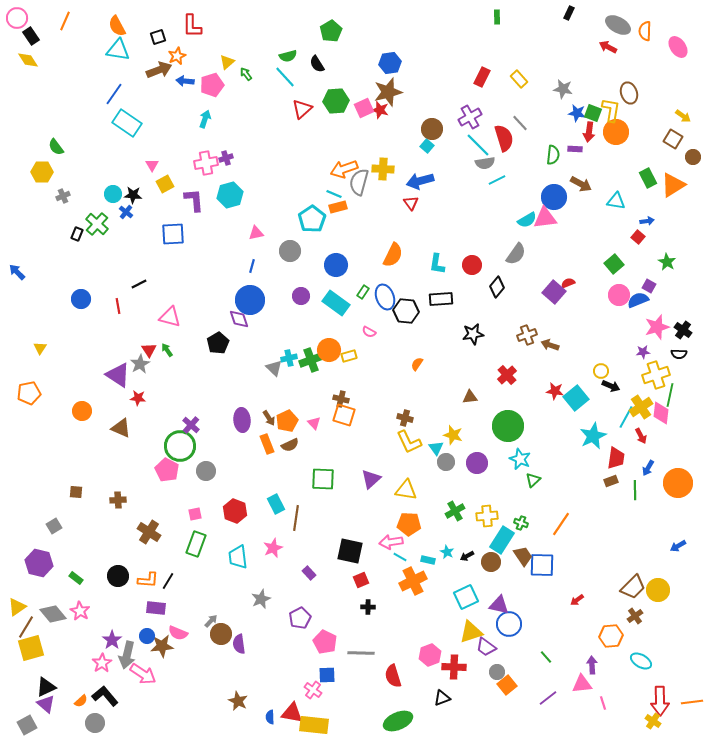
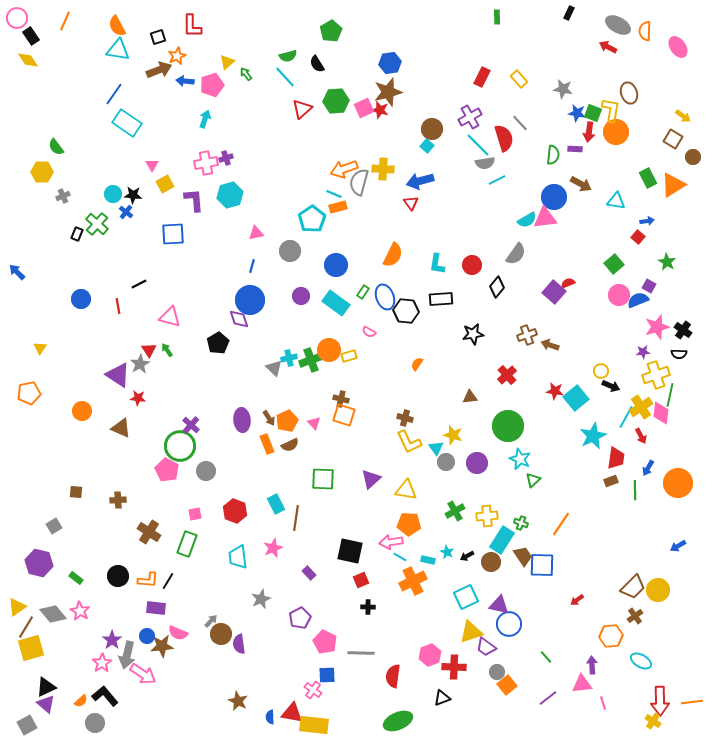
green rectangle at (196, 544): moved 9 px left
red semicircle at (393, 676): rotated 25 degrees clockwise
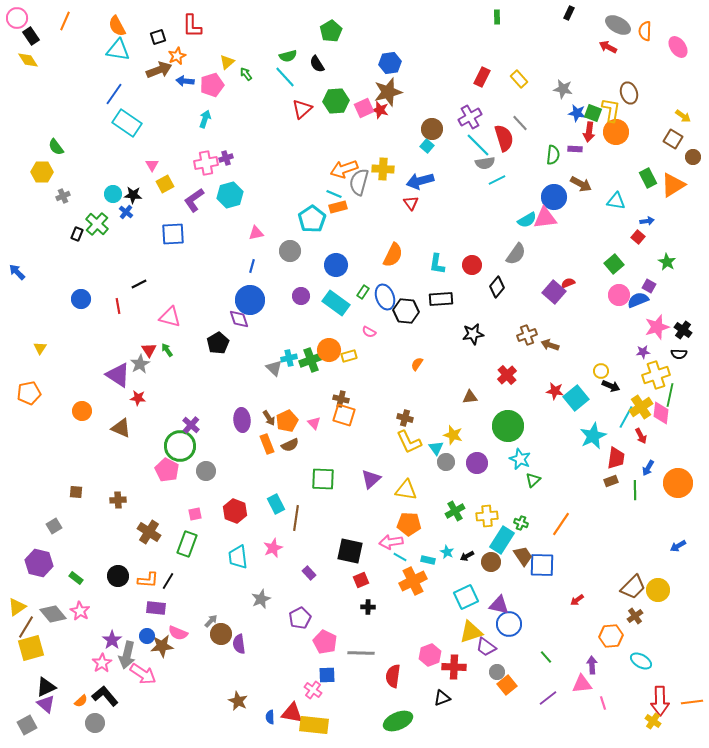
purple L-shape at (194, 200): rotated 120 degrees counterclockwise
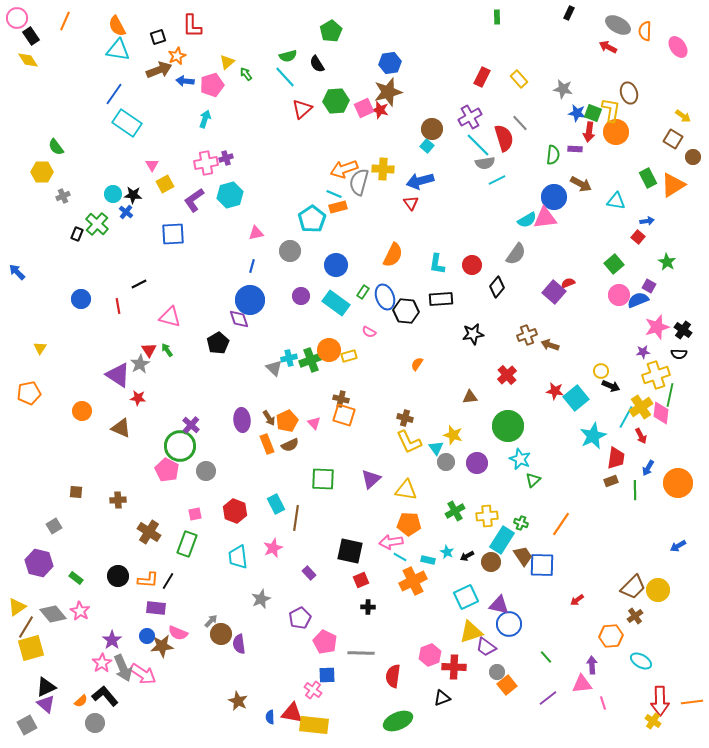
gray arrow at (127, 655): moved 4 px left, 13 px down; rotated 36 degrees counterclockwise
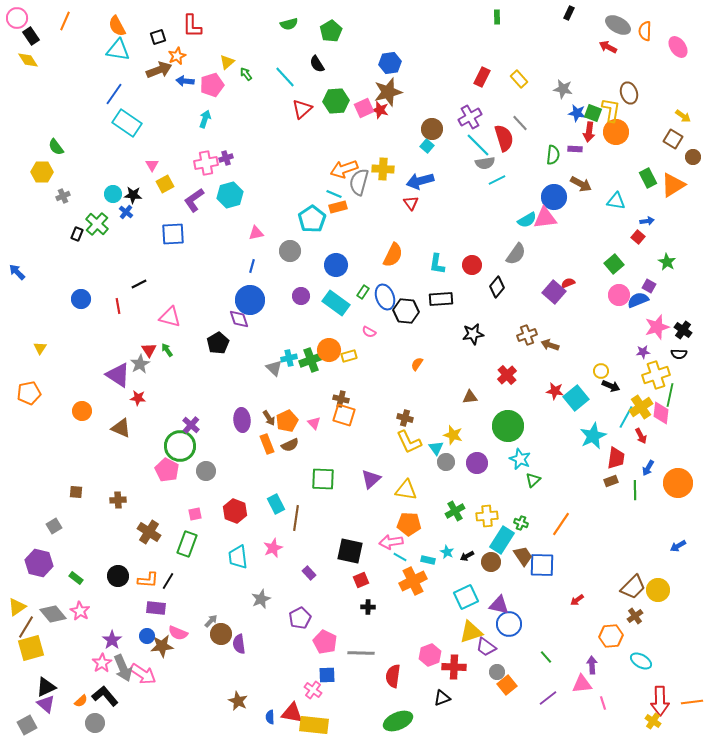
green semicircle at (288, 56): moved 1 px right, 32 px up
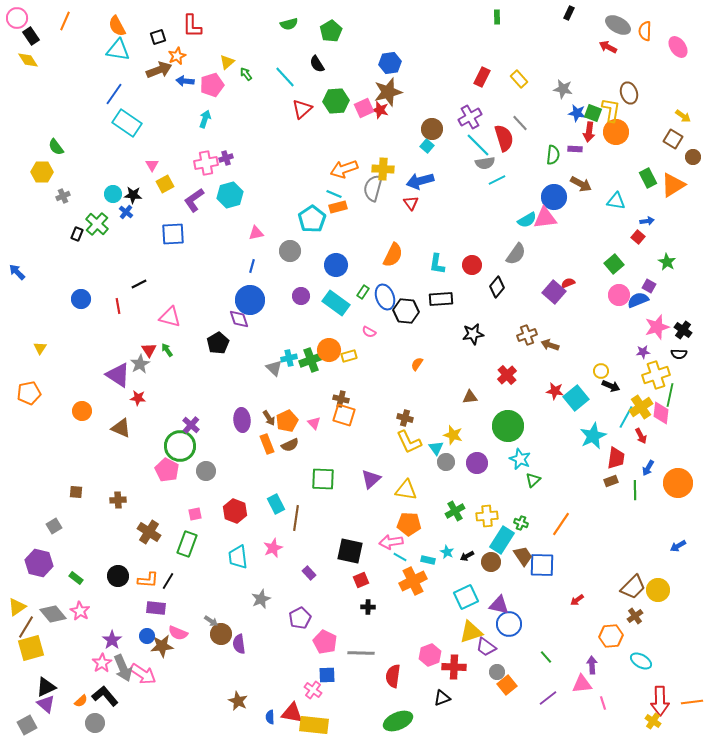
gray semicircle at (359, 182): moved 14 px right, 6 px down
gray arrow at (211, 621): rotated 80 degrees clockwise
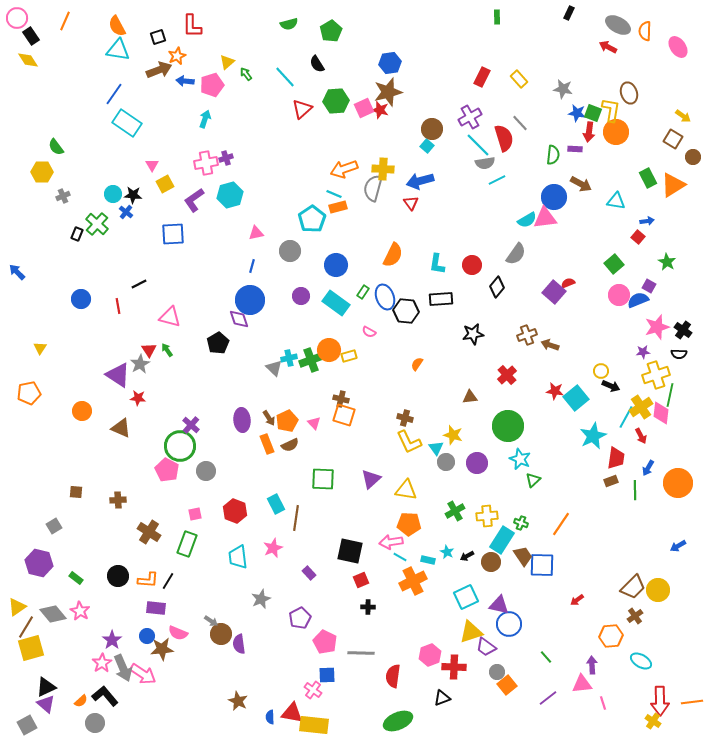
brown star at (162, 646): moved 3 px down
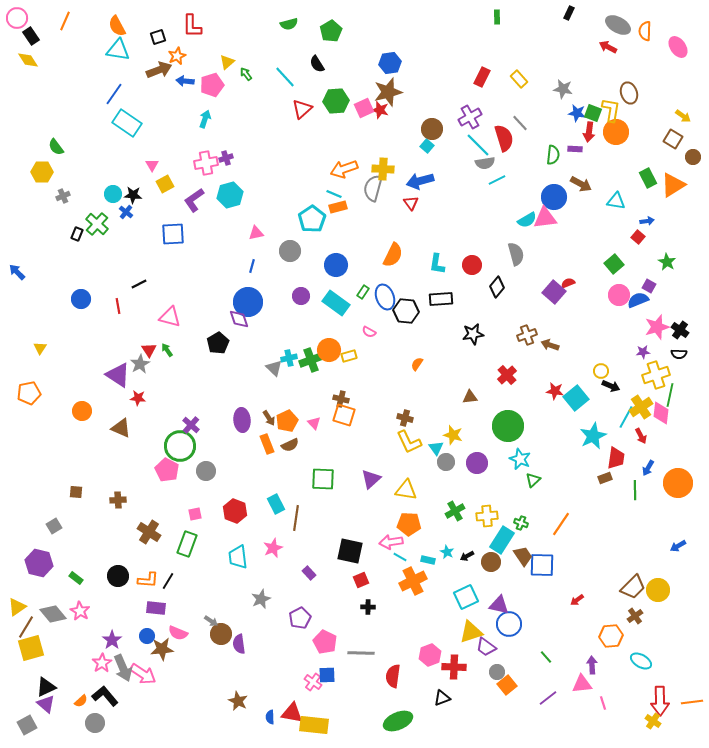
gray semicircle at (516, 254): rotated 50 degrees counterclockwise
blue circle at (250, 300): moved 2 px left, 2 px down
black cross at (683, 330): moved 3 px left
brown rectangle at (611, 481): moved 6 px left, 3 px up
pink cross at (313, 690): moved 8 px up
